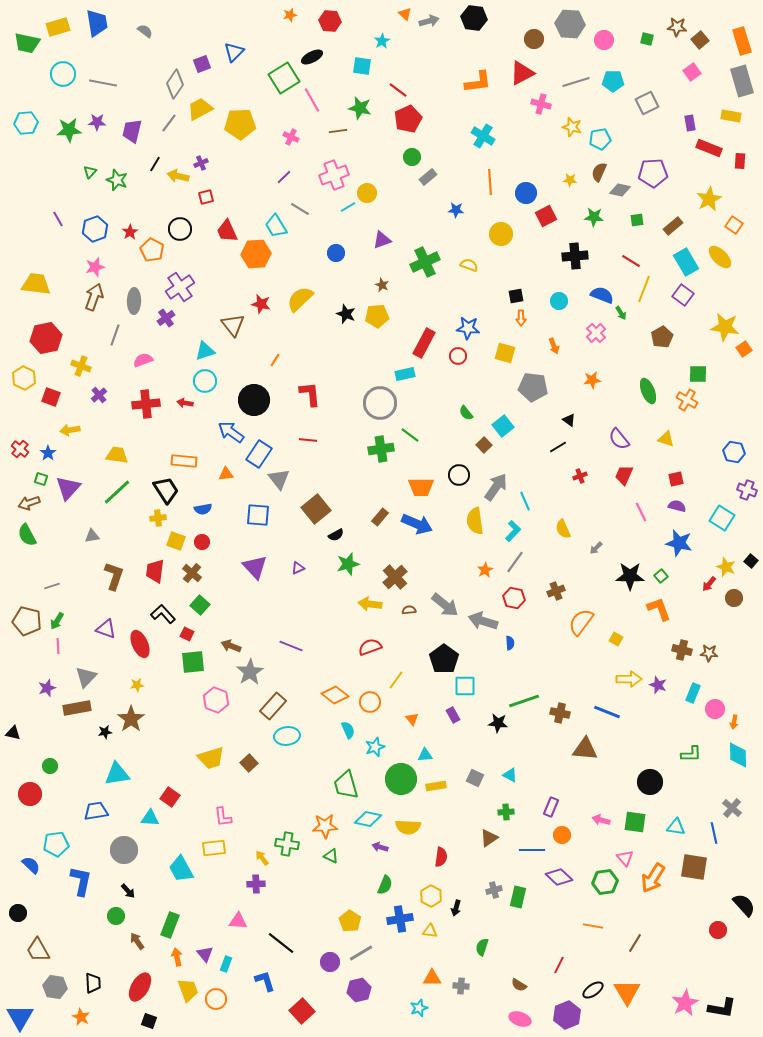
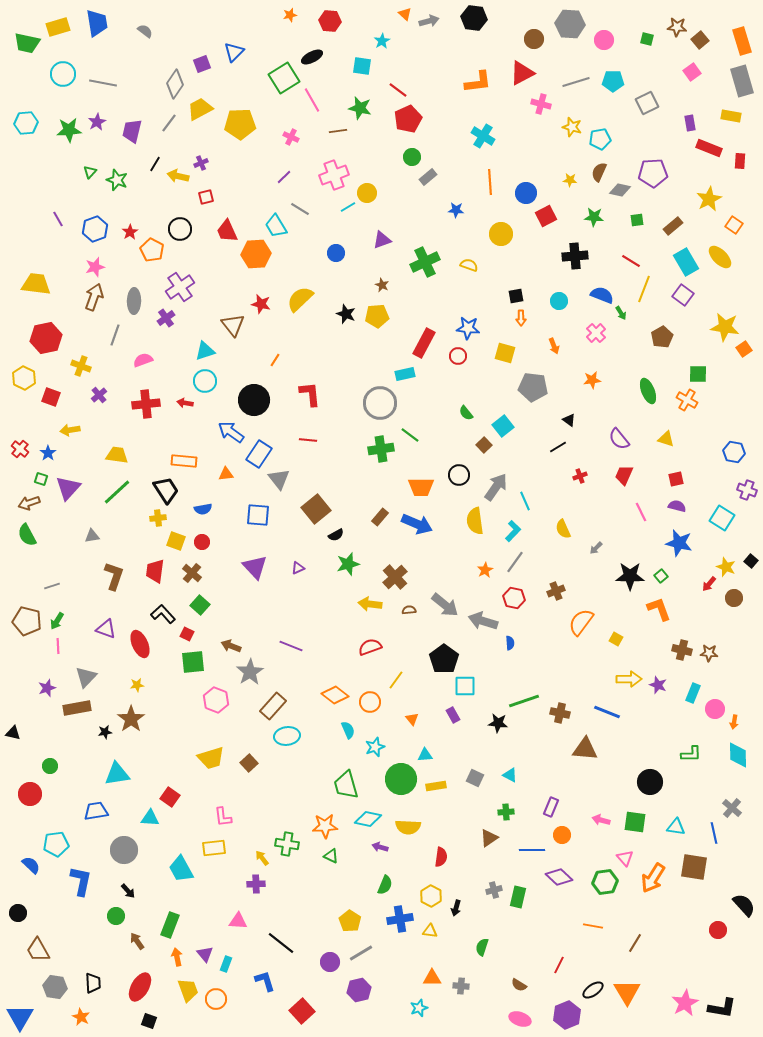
purple star at (97, 122): rotated 30 degrees counterclockwise
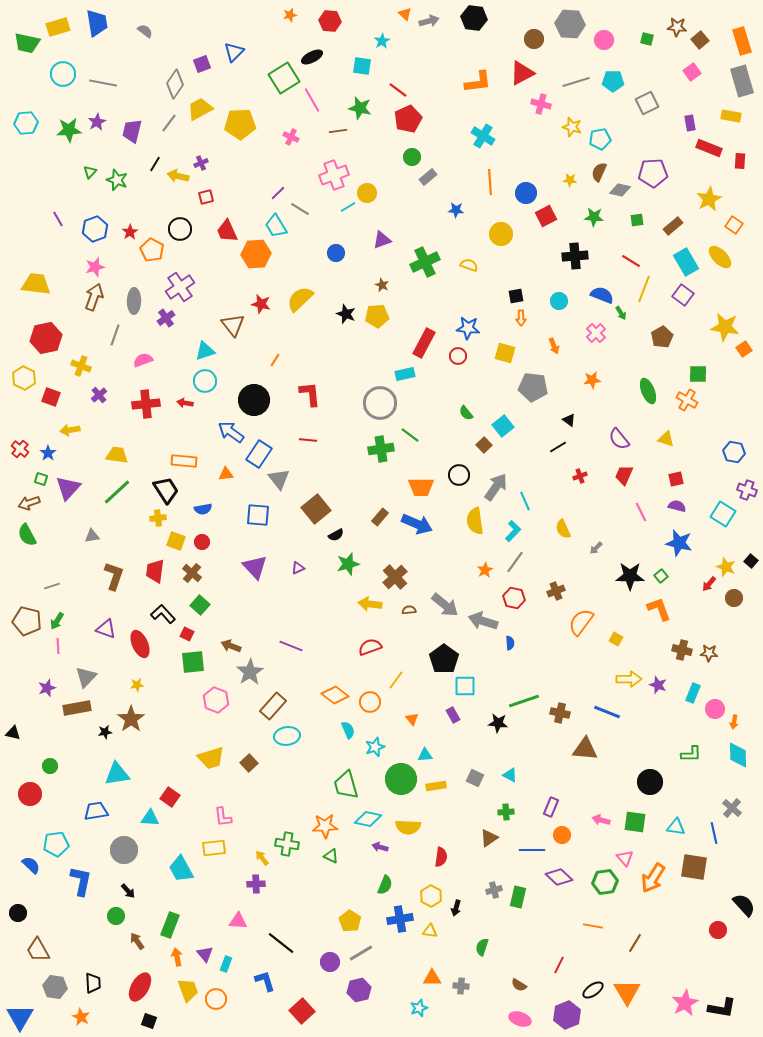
purple line at (284, 177): moved 6 px left, 16 px down
cyan square at (722, 518): moved 1 px right, 4 px up
